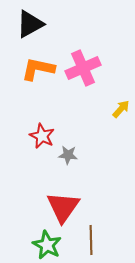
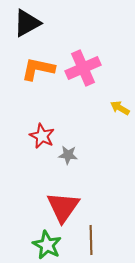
black triangle: moved 3 px left, 1 px up
yellow arrow: moved 1 px left, 1 px up; rotated 102 degrees counterclockwise
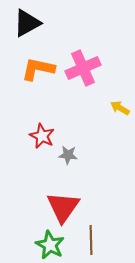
green star: moved 3 px right
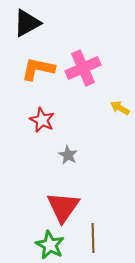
red star: moved 16 px up
gray star: rotated 24 degrees clockwise
brown line: moved 2 px right, 2 px up
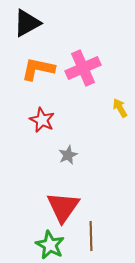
yellow arrow: rotated 30 degrees clockwise
gray star: rotated 18 degrees clockwise
brown line: moved 2 px left, 2 px up
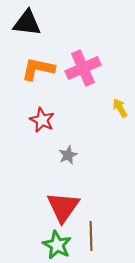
black triangle: rotated 36 degrees clockwise
green star: moved 7 px right
